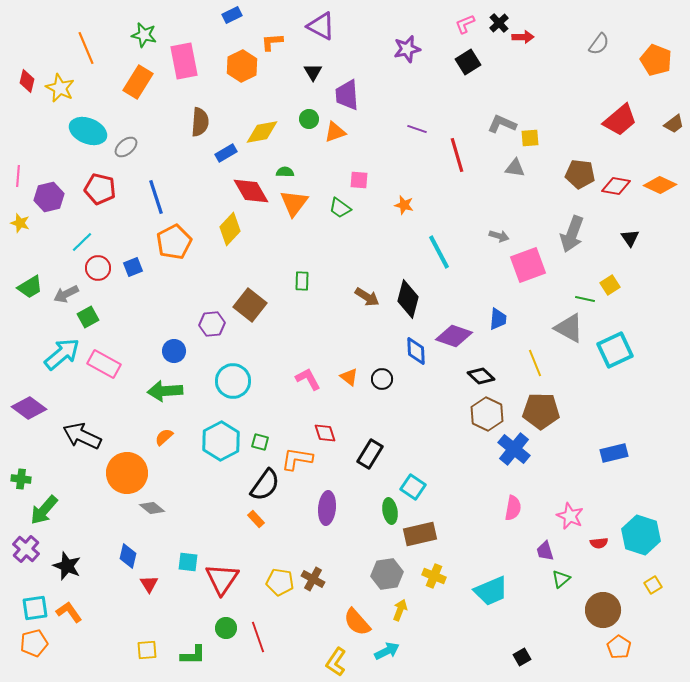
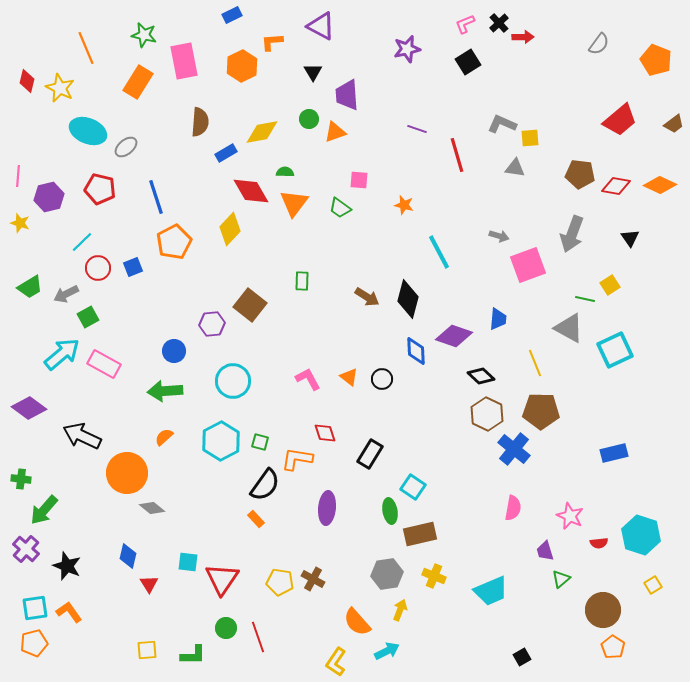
orange pentagon at (619, 647): moved 6 px left
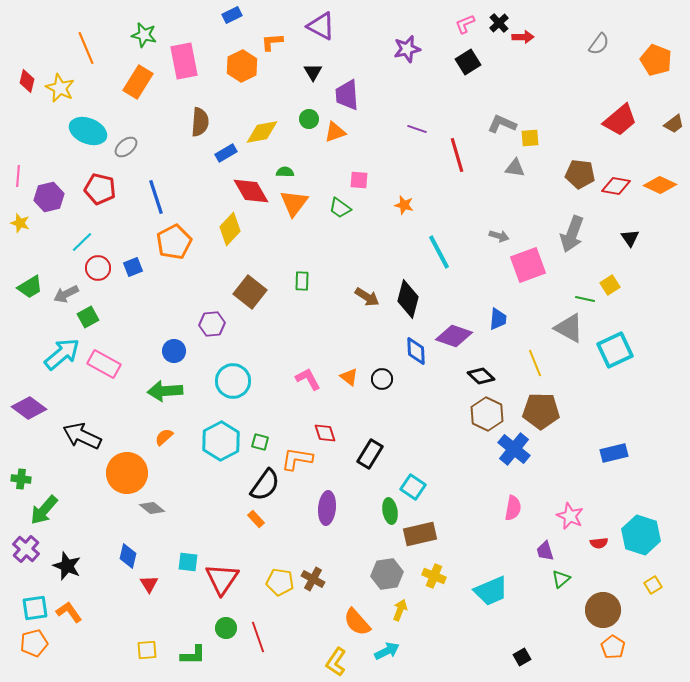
brown square at (250, 305): moved 13 px up
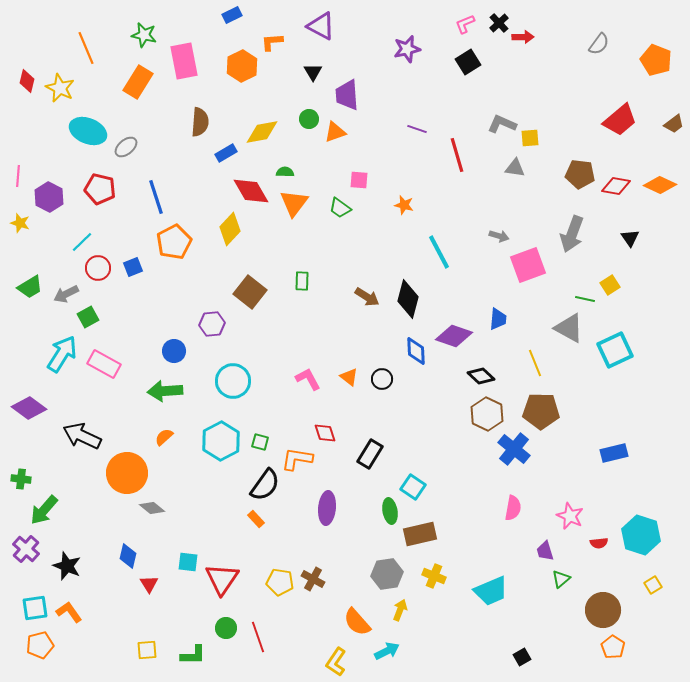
purple hexagon at (49, 197): rotated 20 degrees counterclockwise
cyan arrow at (62, 354): rotated 18 degrees counterclockwise
orange pentagon at (34, 643): moved 6 px right, 2 px down
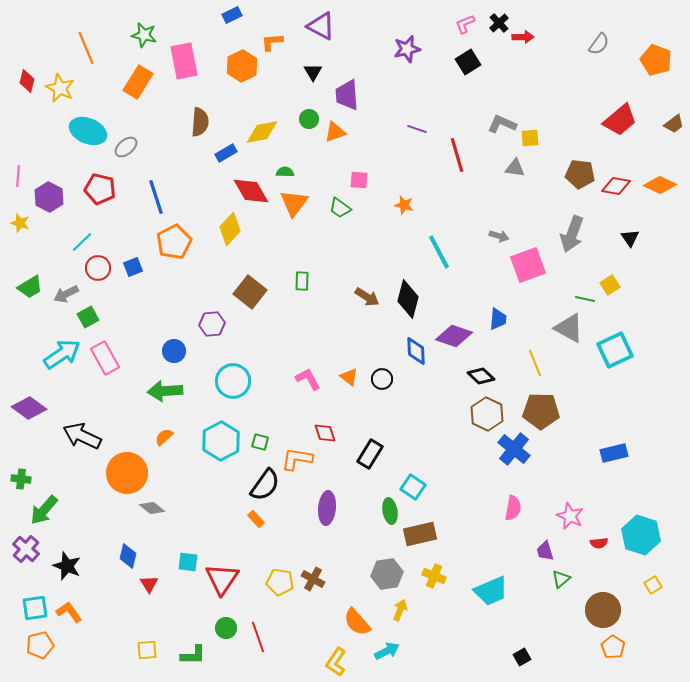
cyan arrow at (62, 354): rotated 24 degrees clockwise
pink rectangle at (104, 364): moved 1 px right, 6 px up; rotated 32 degrees clockwise
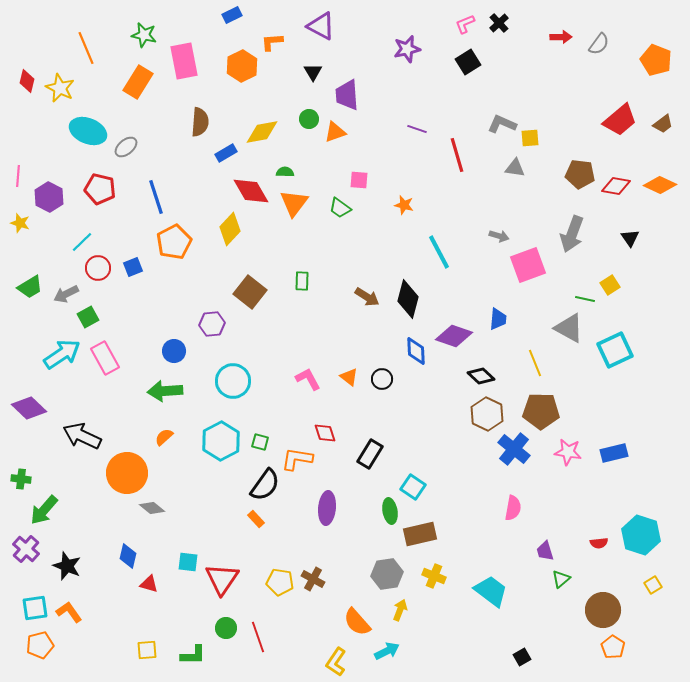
red arrow at (523, 37): moved 38 px right
brown trapezoid at (674, 124): moved 11 px left
purple diamond at (29, 408): rotated 8 degrees clockwise
pink star at (570, 516): moved 2 px left, 64 px up; rotated 16 degrees counterclockwise
red triangle at (149, 584): rotated 42 degrees counterclockwise
cyan trapezoid at (491, 591): rotated 120 degrees counterclockwise
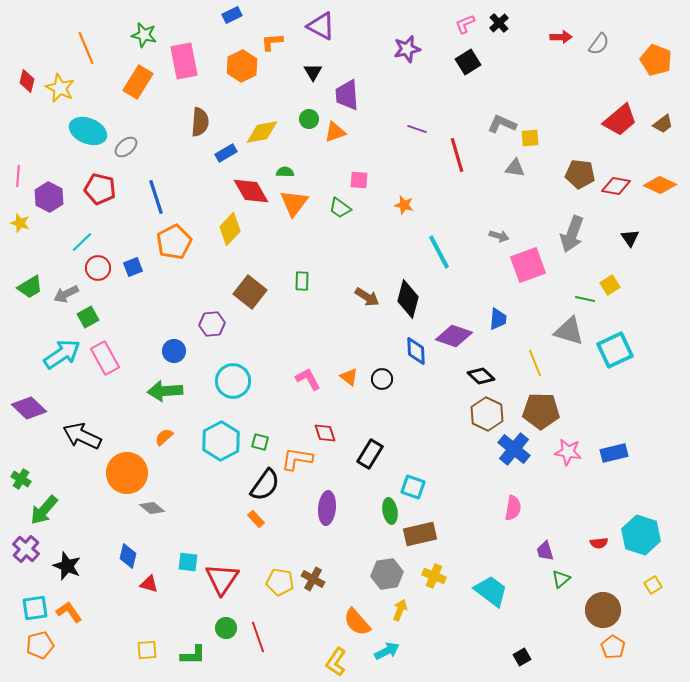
gray triangle at (569, 328): moved 3 px down; rotated 12 degrees counterclockwise
green cross at (21, 479): rotated 24 degrees clockwise
cyan square at (413, 487): rotated 15 degrees counterclockwise
